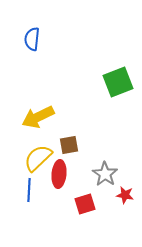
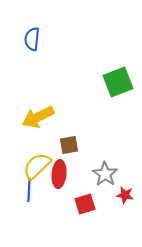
yellow semicircle: moved 1 px left, 8 px down
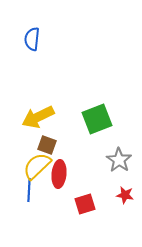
green square: moved 21 px left, 37 px down
brown square: moved 22 px left; rotated 30 degrees clockwise
gray star: moved 14 px right, 14 px up
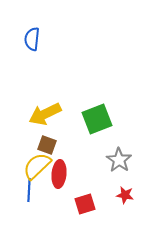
yellow arrow: moved 7 px right, 3 px up
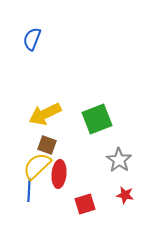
blue semicircle: rotated 15 degrees clockwise
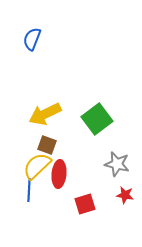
green square: rotated 16 degrees counterclockwise
gray star: moved 2 px left, 4 px down; rotated 20 degrees counterclockwise
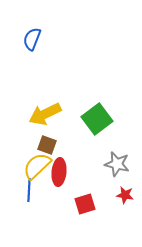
red ellipse: moved 2 px up
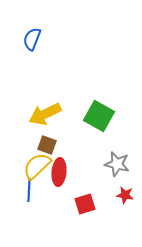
green square: moved 2 px right, 3 px up; rotated 24 degrees counterclockwise
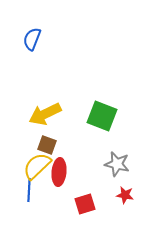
green square: moved 3 px right; rotated 8 degrees counterclockwise
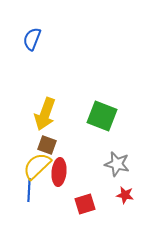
yellow arrow: rotated 44 degrees counterclockwise
